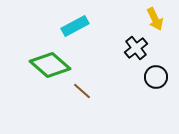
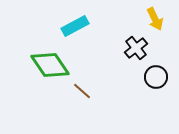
green diamond: rotated 15 degrees clockwise
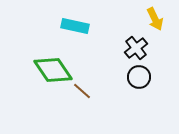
cyan rectangle: rotated 40 degrees clockwise
green diamond: moved 3 px right, 5 px down
black circle: moved 17 px left
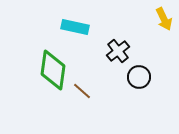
yellow arrow: moved 9 px right
cyan rectangle: moved 1 px down
black cross: moved 18 px left, 3 px down
green diamond: rotated 42 degrees clockwise
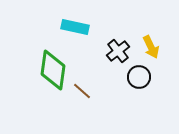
yellow arrow: moved 13 px left, 28 px down
